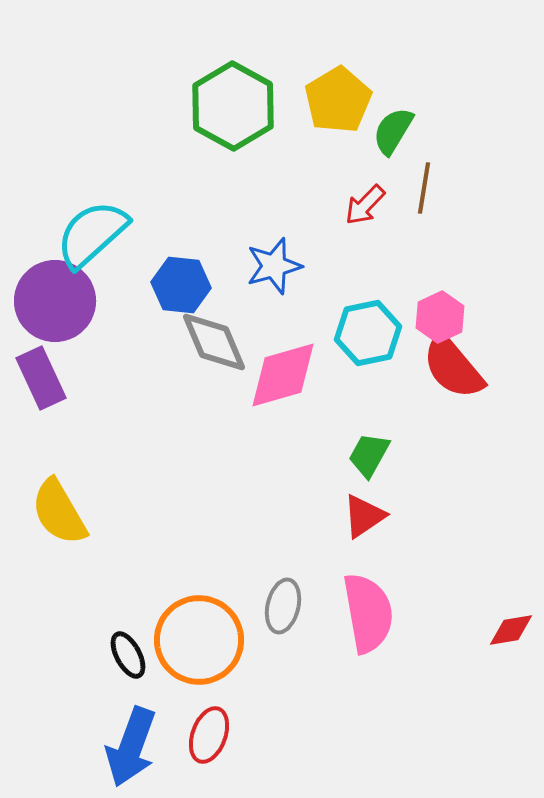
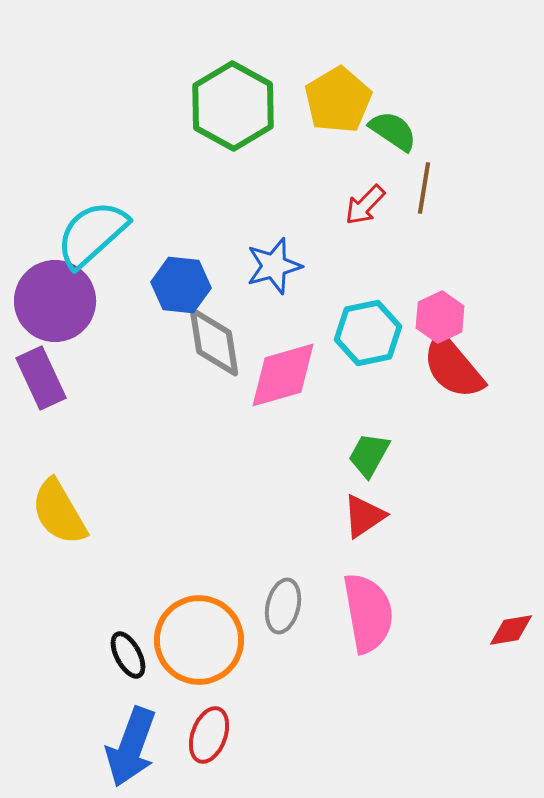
green semicircle: rotated 93 degrees clockwise
gray diamond: rotated 14 degrees clockwise
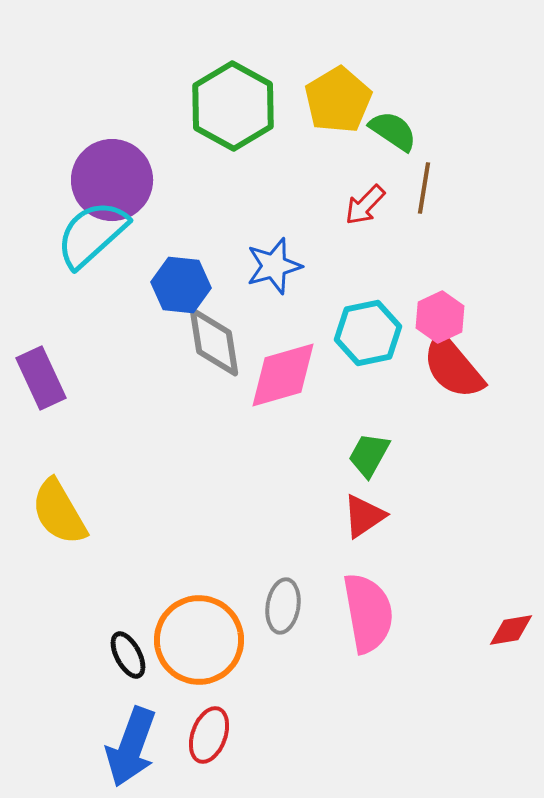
purple circle: moved 57 px right, 121 px up
gray ellipse: rotated 4 degrees counterclockwise
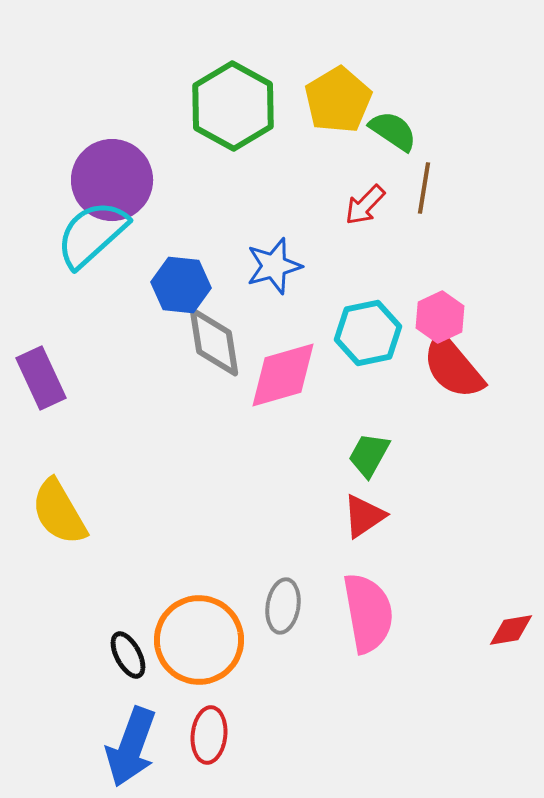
red ellipse: rotated 14 degrees counterclockwise
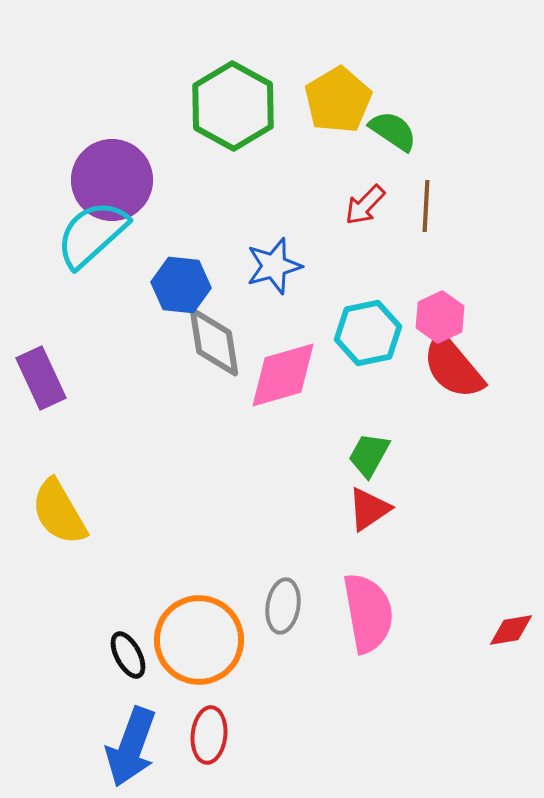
brown line: moved 2 px right, 18 px down; rotated 6 degrees counterclockwise
red triangle: moved 5 px right, 7 px up
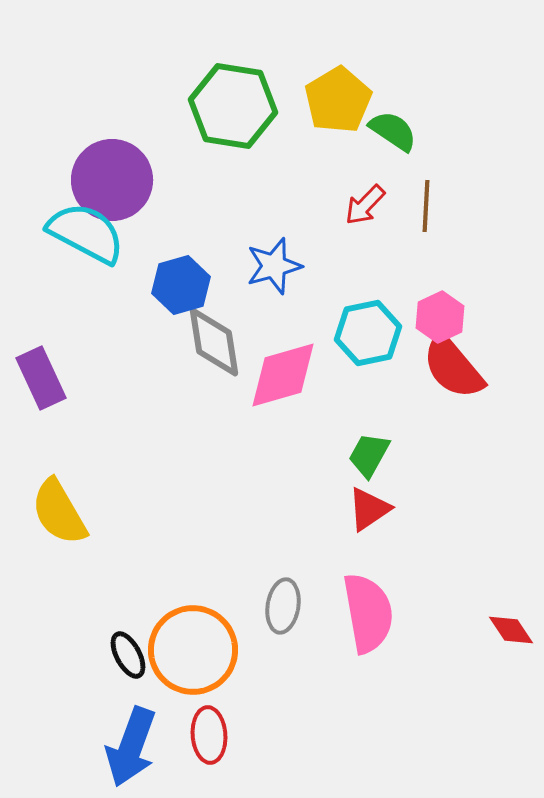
green hexagon: rotated 20 degrees counterclockwise
cyan semicircle: moved 6 px left, 1 px up; rotated 70 degrees clockwise
blue hexagon: rotated 22 degrees counterclockwise
red diamond: rotated 66 degrees clockwise
orange circle: moved 6 px left, 10 px down
red ellipse: rotated 10 degrees counterclockwise
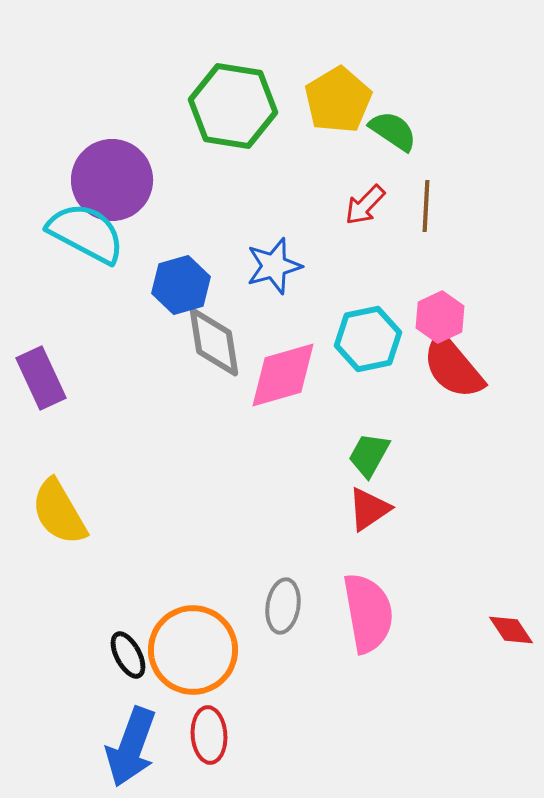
cyan hexagon: moved 6 px down
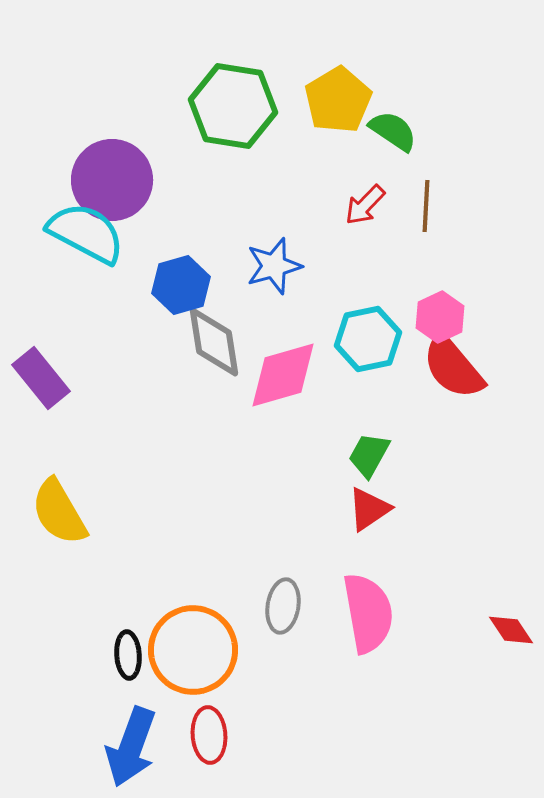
purple rectangle: rotated 14 degrees counterclockwise
black ellipse: rotated 24 degrees clockwise
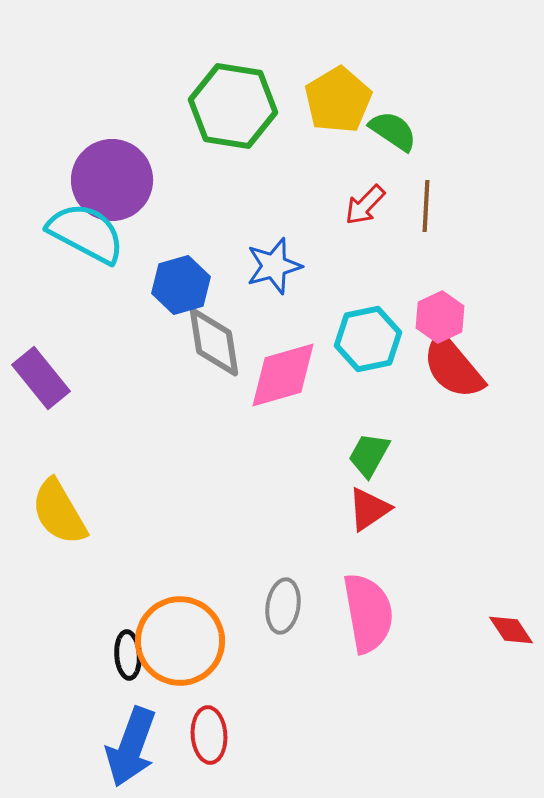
orange circle: moved 13 px left, 9 px up
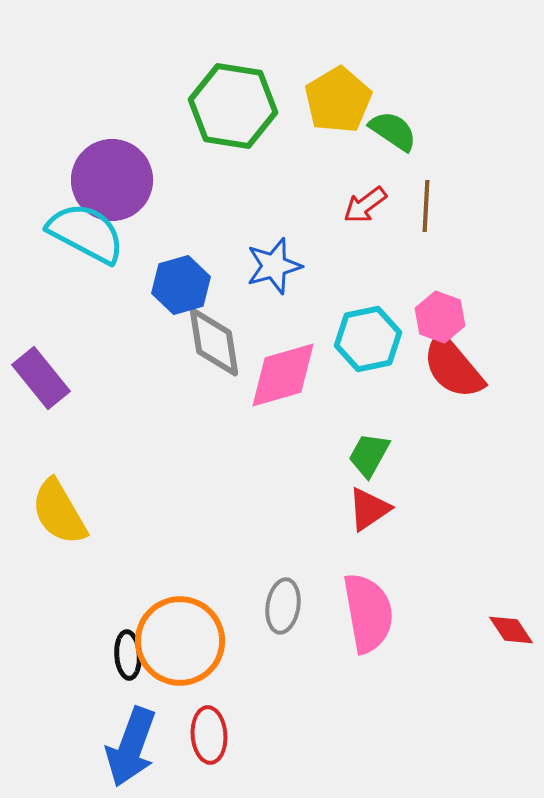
red arrow: rotated 9 degrees clockwise
pink hexagon: rotated 15 degrees counterclockwise
